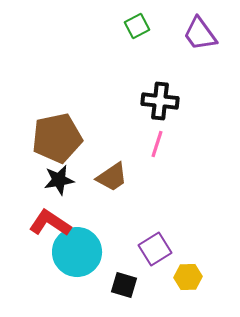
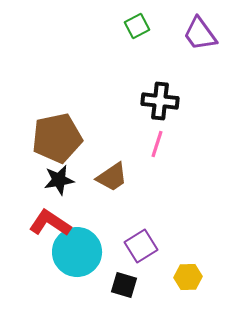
purple square: moved 14 px left, 3 px up
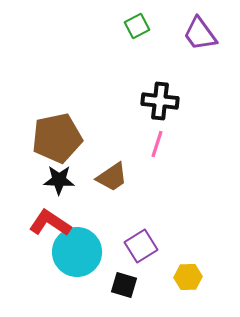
black star: rotated 12 degrees clockwise
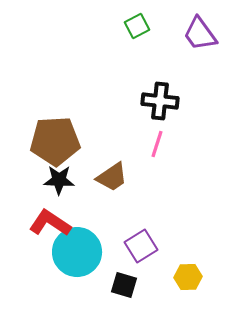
brown pentagon: moved 2 px left, 3 px down; rotated 9 degrees clockwise
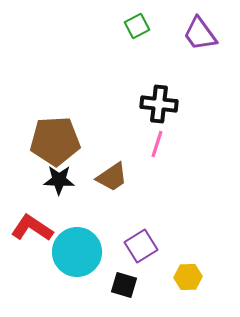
black cross: moved 1 px left, 3 px down
red L-shape: moved 18 px left, 5 px down
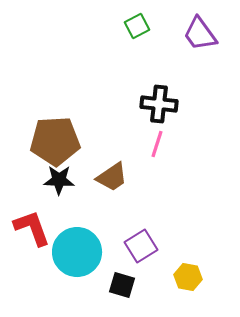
red L-shape: rotated 36 degrees clockwise
yellow hexagon: rotated 12 degrees clockwise
black square: moved 2 px left
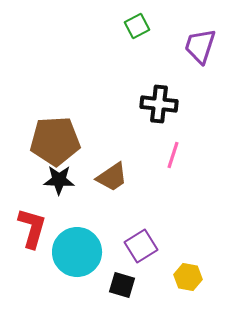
purple trapezoid: moved 12 px down; rotated 54 degrees clockwise
pink line: moved 16 px right, 11 px down
red L-shape: rotated 36 degrees clockwise
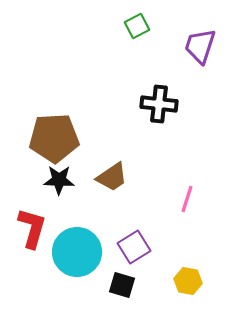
brown pentagon: moved 1 px left, 3 px up
pink line: moved 14 px right, 44 px down
purple square: moved 7 px left, 1 px down
yellow hexagon: moved 4 px down
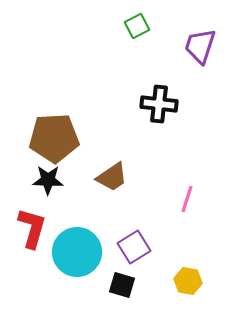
black star: moved 11 px left
